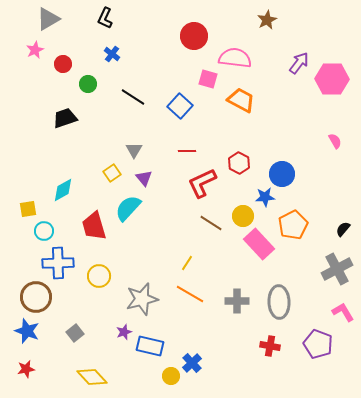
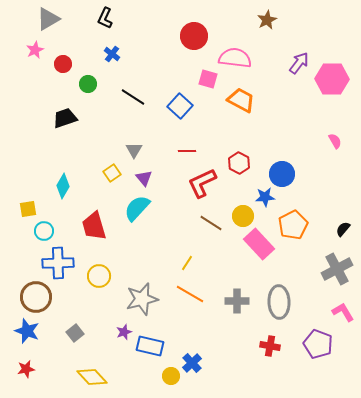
cyan diamond at (63, 190): moved 4 px up; rotated 30 degrees counterclockwise
cyan semicircle at (128, 208): moved 9 px right
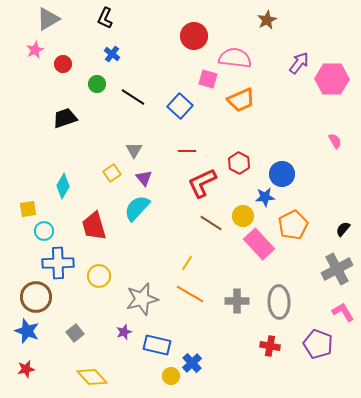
green circle at (88, 84): moved 9 px right
orange trapezoid at (241, 100): rotated 128 degrees clockwise
blue rectangle at (150, 346): moved 7 px right, 1 px up
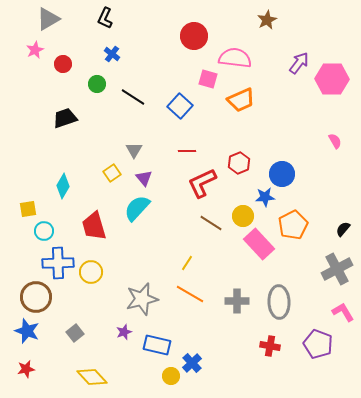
red hexagon at (239, 163): rotated 10 degrees clockwise
yellow circle at (99, 276): moved 8 px left, 4 px up
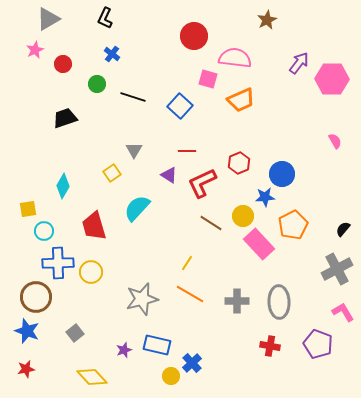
black line at (133, 97): rotated 15 degrees counterclockwise
purple triangle at (144, 178): moved 25 px right, 3 px up; rotated 18 degrees counterclockwise
purple star at (124, 332): moved 18 px down
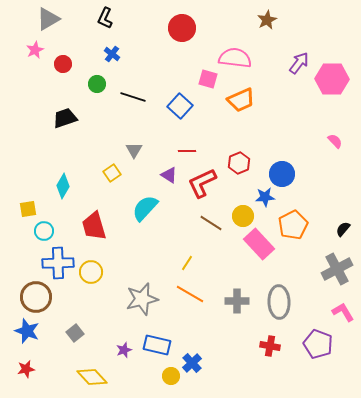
red circle at (194, 36): moved 12 px left, 8 px up
pink semicircle at (335, 141): rotated 14 degrees counterclockwise
cyan semicircle at (137, 208): moved 8 px right
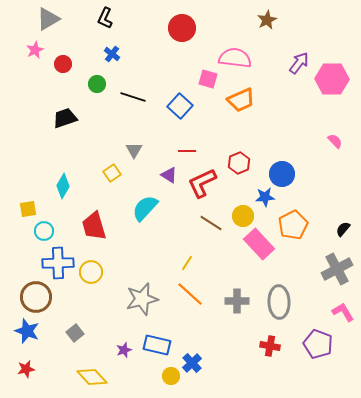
orange line at (190, 294): rotated 12 degrees clockwise
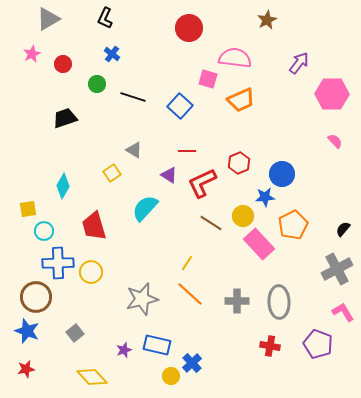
red circle at (182, 28): moved 7 px right
pink star at (35, 50): moved 3 px left, 4 px down
pink hexagon at (332, 79): moved 15 px down
gray triangle at (134, 150): rotated 30 degrees counterclockwise
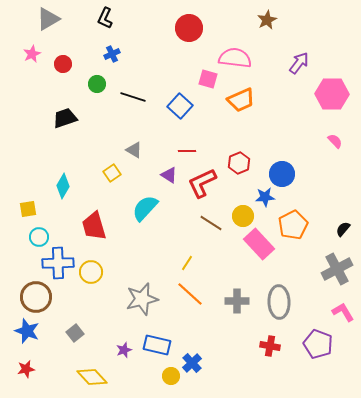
blue cross at (112, 54): rotated 28 degrees clockwise
cyan circle at (44, 231): moved 5 px left, 6 px down
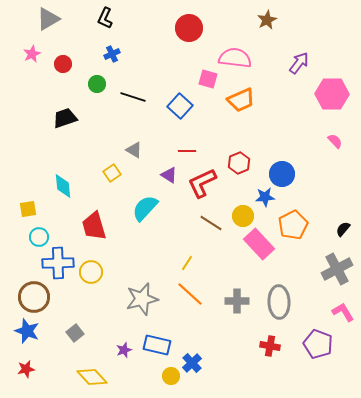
cyan diamond at (63, 186): rotated 35 degrees counterclockwise
brown circle at (36, 297): moved 2 px left
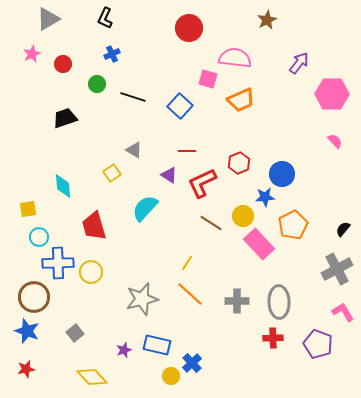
red cross at (270, 346): moved 3 px right, 8 px up; rotated 12 degrees counterclockwise
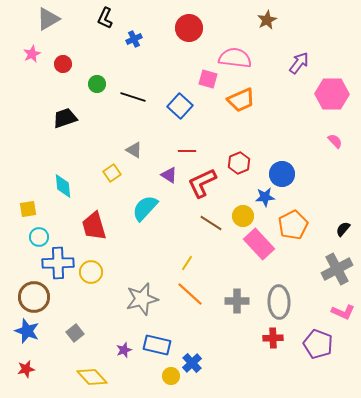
blue cross at (112, 54): moved 22 px right, 15 px up
pink L-shape at (343, 312): rotated 145 degrees clockwise
